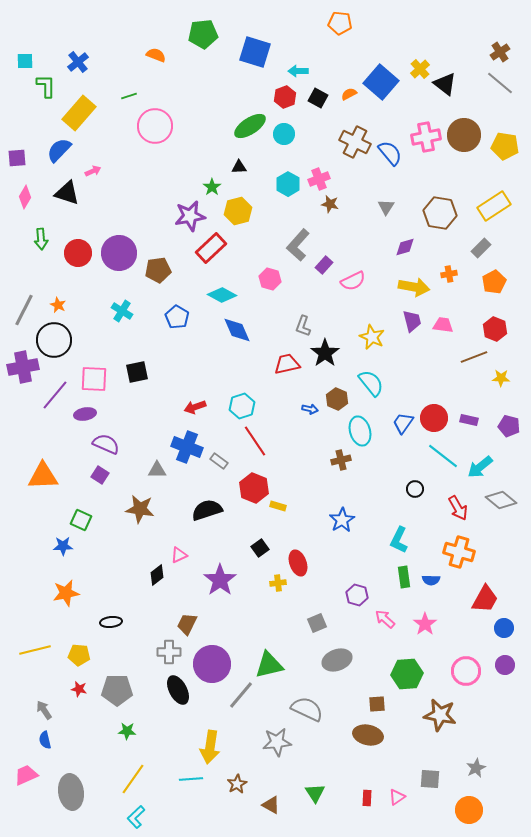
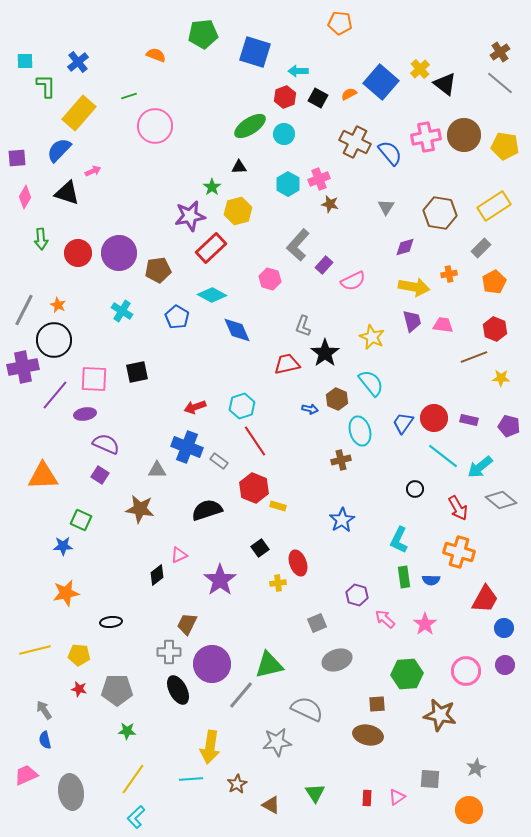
cyan diamond at (222, 295): moved 10 px left
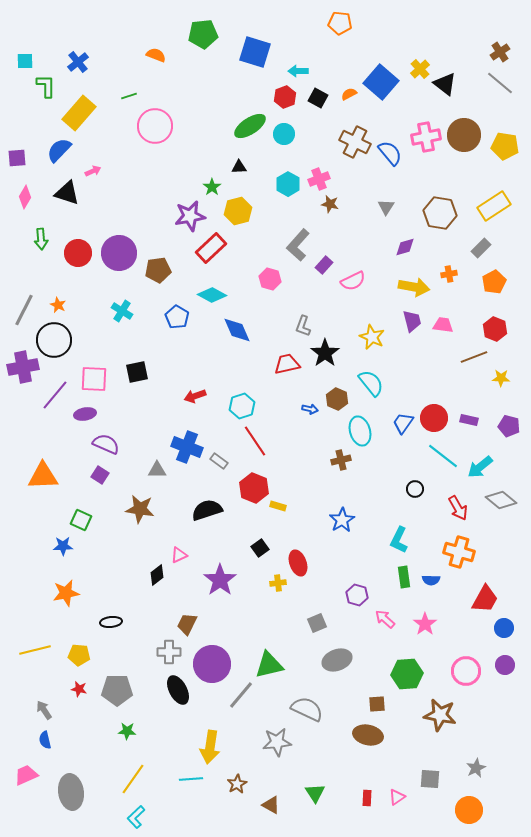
red arrow at (195, 407): moved 11 px up
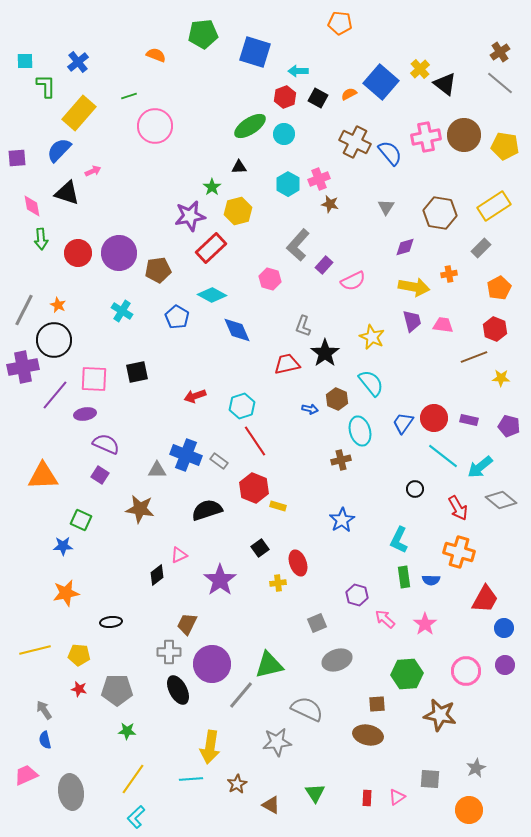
pink diamond at (25, 197): moved 7 px right, 9 px down; rotated 40 degrees counterclockwise
orange pentagon at (494, 282): moved 5 px right, 6 px down
blue cross at (187, 447): moved 1 px left, 8 px down
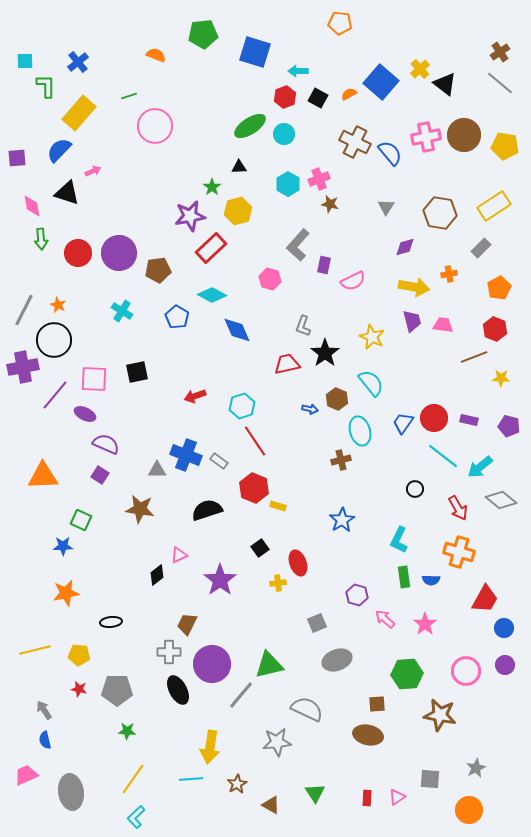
purple rectangle at (324, 265): rotated 30 degrees counterclockwise
purple ellipse at (85, 414): rotated 35 degrees clockwise
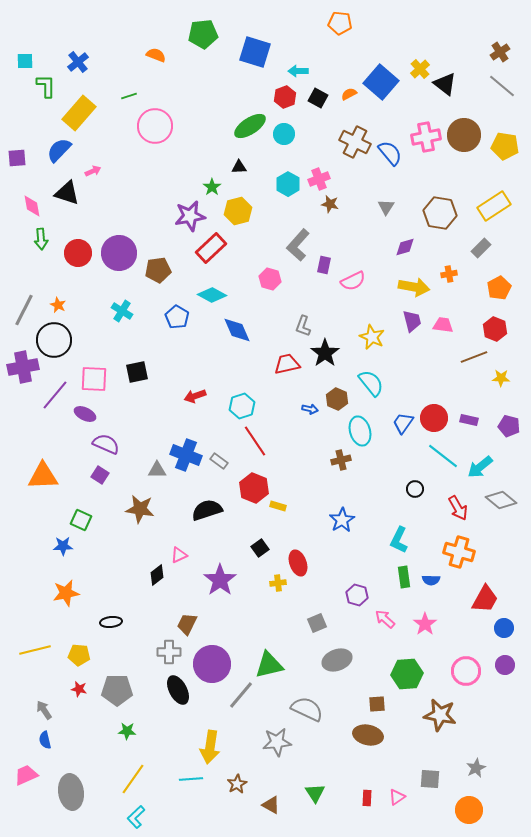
gray line at (500, 83): moved 2 px right, 3 px down
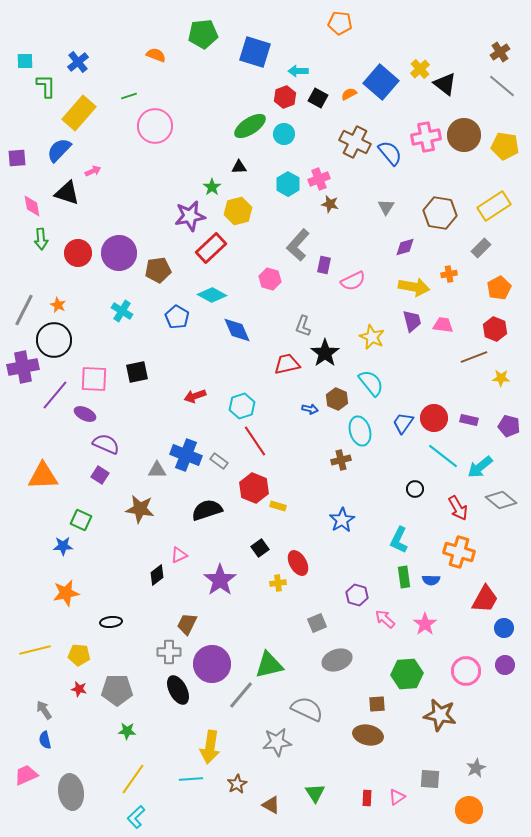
red ellipse at (298, 563): rotated 10 degrees counterclockwise
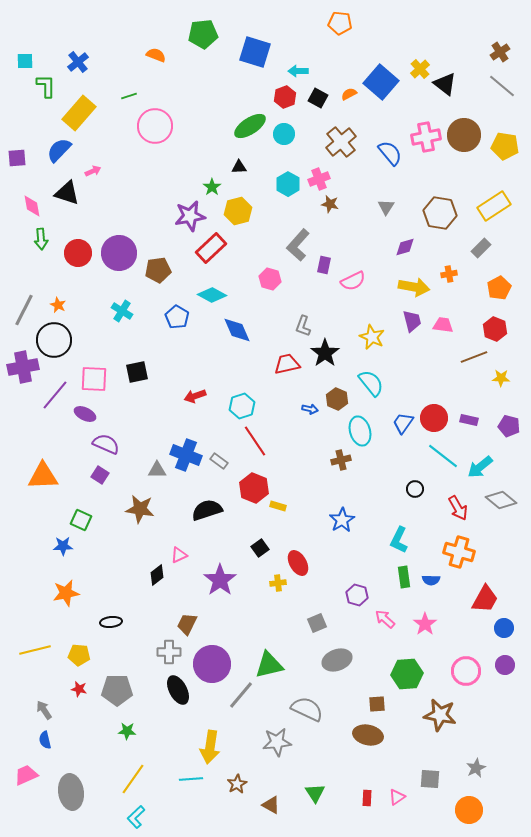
brown cross at (355, 142): moved 14 px left; rotated 24 degrees clockwise
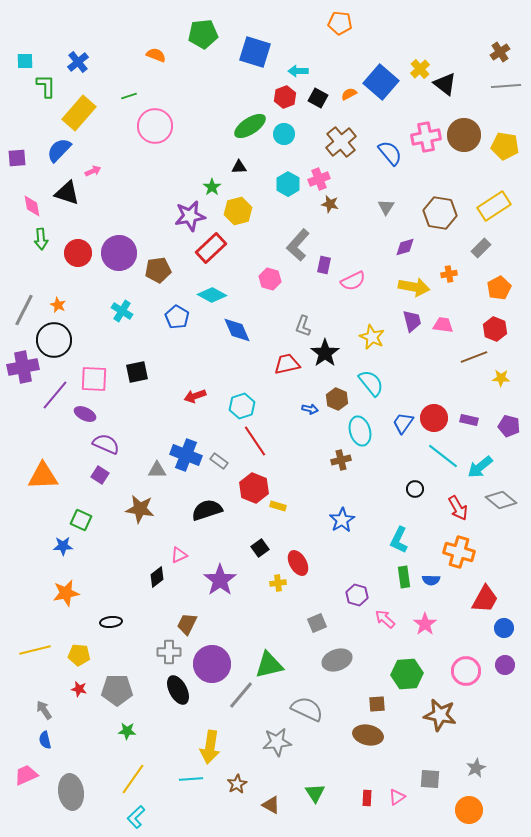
gray line at (502, 86): moved 4 px right; rotated 44 degrees counterclockwise
black diamond at (157, 575): moved 2 px down
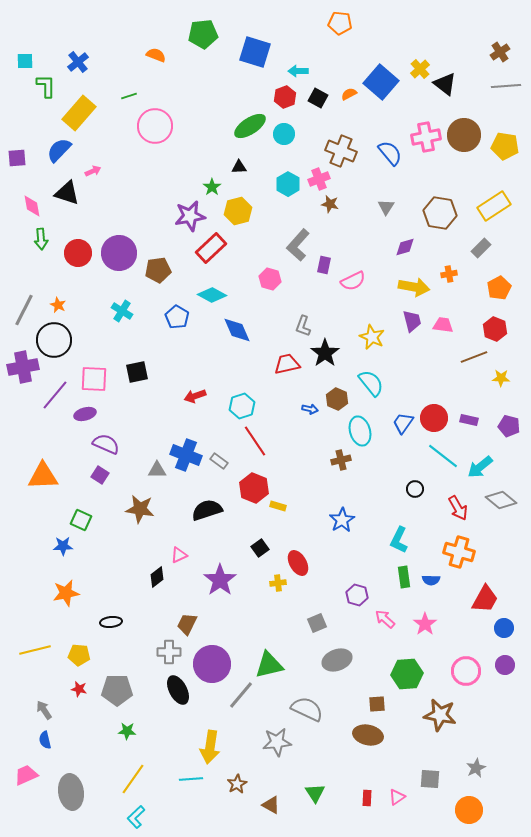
brown cross at (341, 142): moved 9 px down; rotated 28 degrees counterclockwise
purple ellipse at (85, 414): rotated 40 degrees counterclockwise
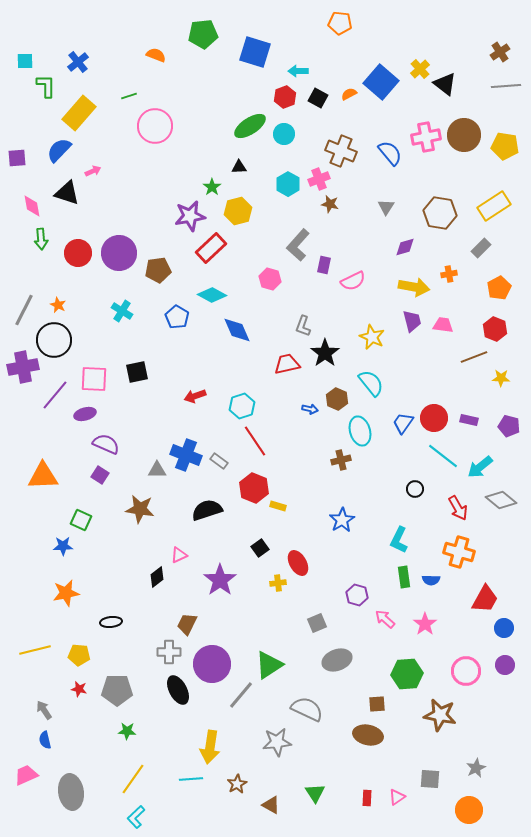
green triangle at (269, 665): rotated 20 degrees counterclockwise
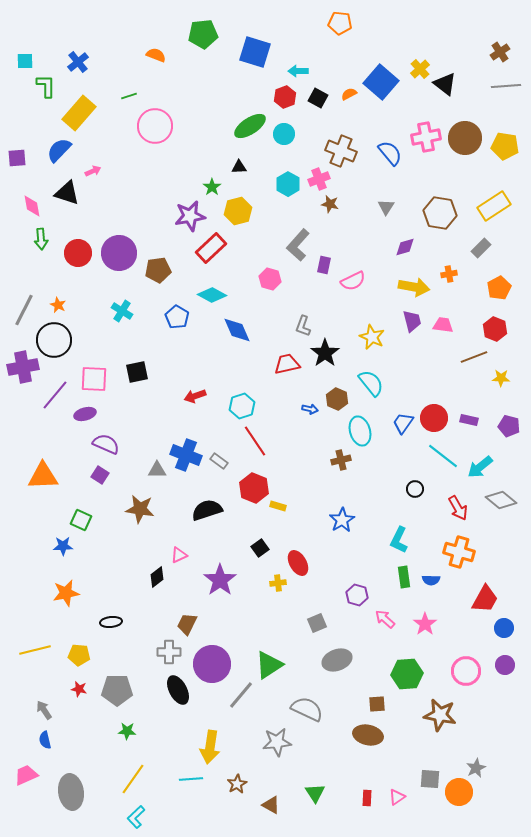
brown circle at (464, 135): moved 1 px right, 3 px down
orange circle at (469, 810): moved 10 px left, 18 px up
